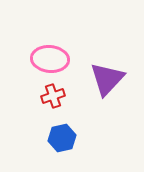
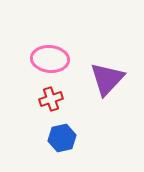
red cross: moved 2 px left, 3 px down
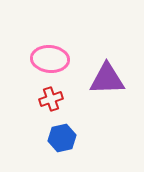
purple triangle: rotated 45 degrees clockwise
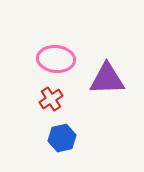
pink ellipse: moved 6 px right
red cross: rotated 15 degrees counterclockwise
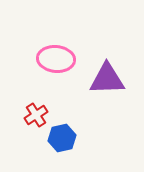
red cross: moved 15 px left, 16 px down
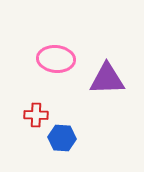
red cross: rotated 35 degrees clockwise
blue hexagon: rotated 16 degrees clockwise
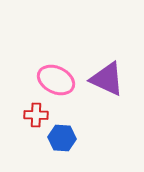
pink ellipse: moved 21 px down; rotated 21 degrees clockwise
purple triangle: rotated 27 degrees clockwise
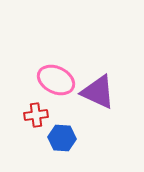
purple triangle: moved 9 px left, 13 px down
red cross: rotated 10 degrees counterclockwise
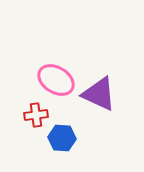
pink ellipse: rotated 6 degrees clockwise
purple triangle: moved 1 px right, 2 px down
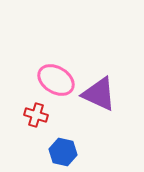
red cross: rotated 25 degrees clockwise
blue hexagon: moved 1 px right, 14 px down; rotated 8 degrees clockwise
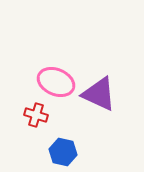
pink ellipse: moved 2 px down; rotated 9 degrees counterclockwise
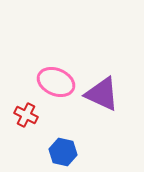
purple triangle: moved 3 px right
red cross: moved 10 px left; rotated 10 degrees clockwise
